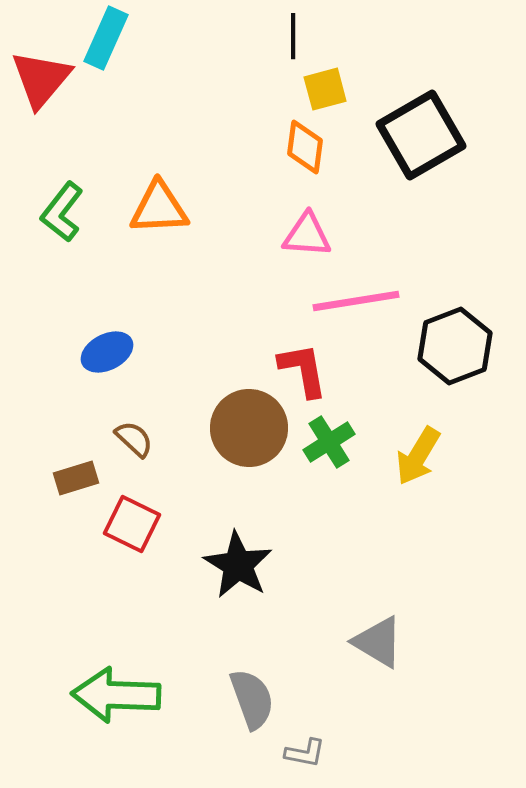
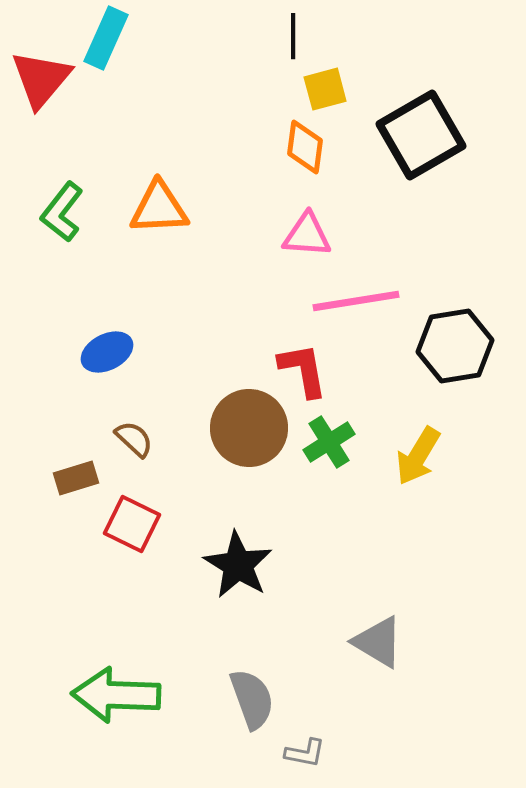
black hexagon: rotated 12 degrees clockwise
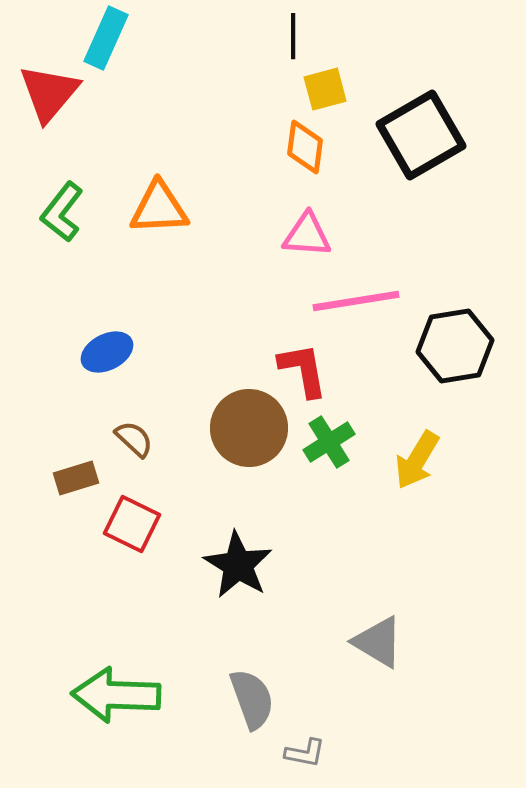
red triangle: moved 8 px right, 14 px down
yellow arrow: moved 1 px left, 4 px down
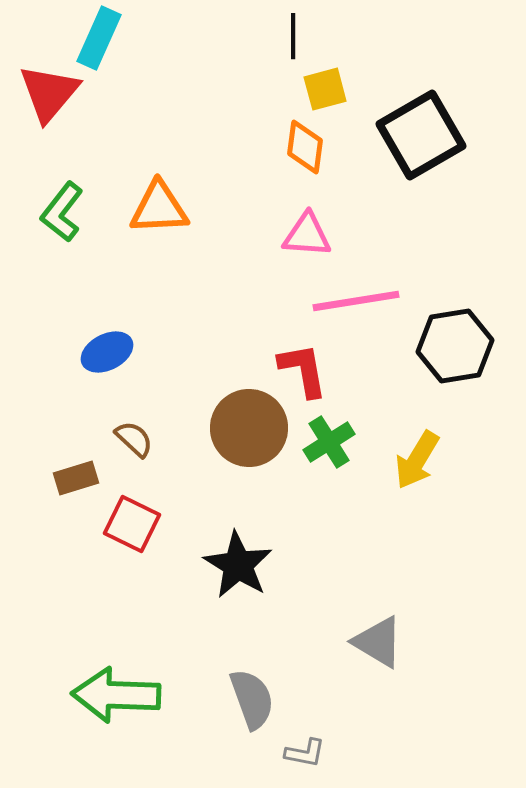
cyan rectangle: moved 7 px left
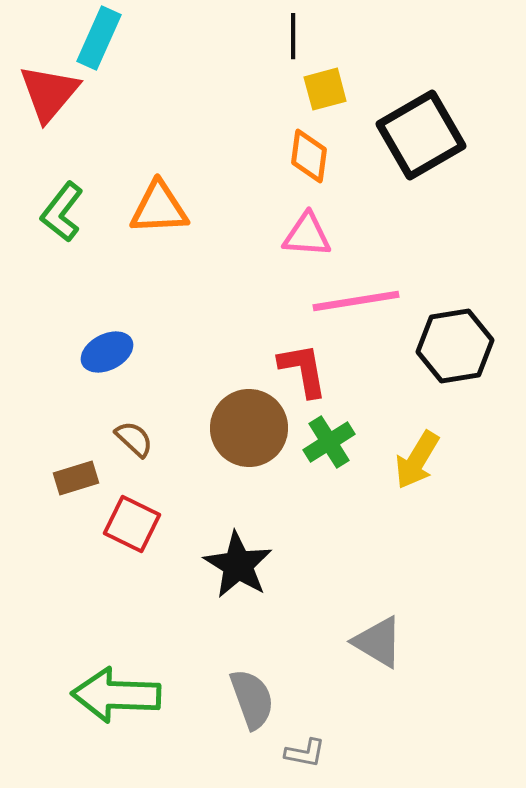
orange diamond: moved 4 px right, 9 px down
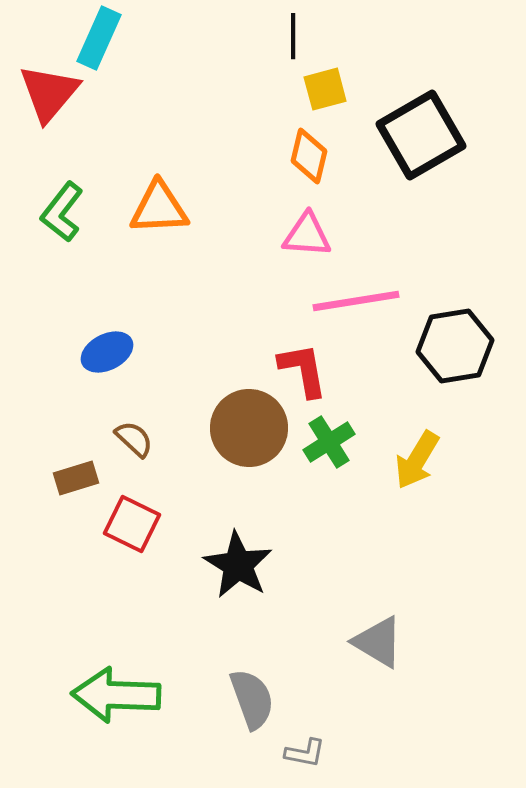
orange diamond: rotated 6 degrees clockwise
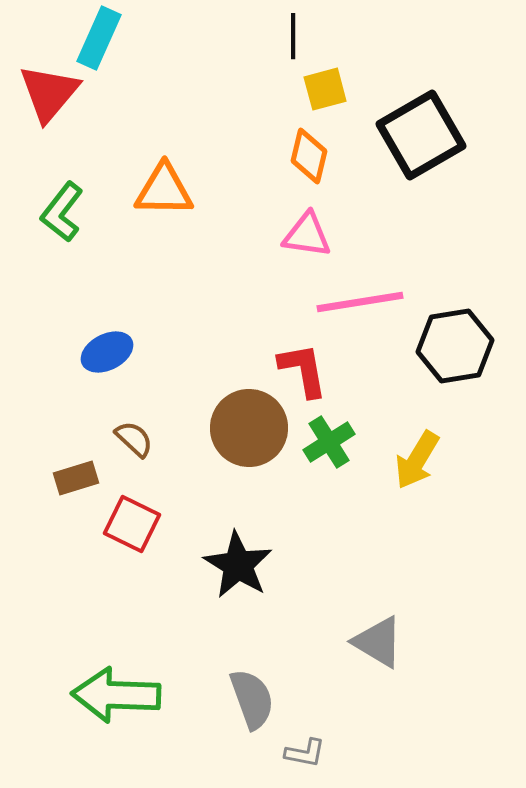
orange triangle: moved 5 px right, 18 px up; rotated 4 degrees clockwise
pink triangle: rotated 4 degrees clockwise
pink line: moved 4 px right, 1 px down
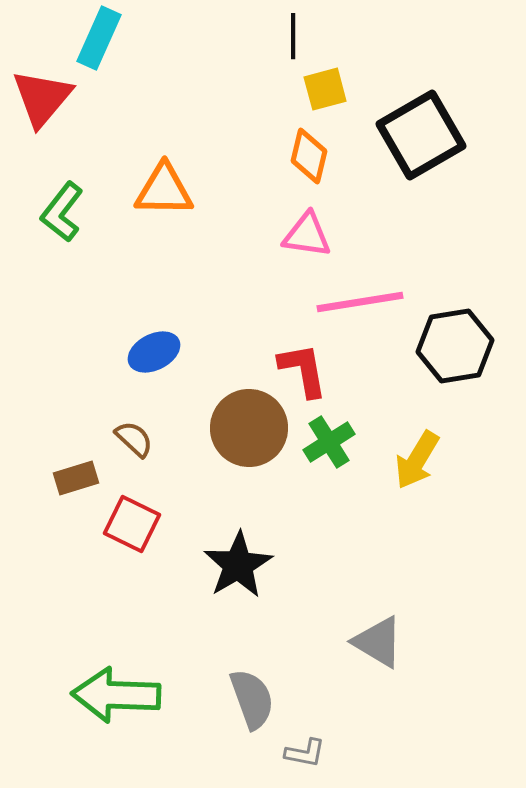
red triangle: moved 7 px left, 5 px down
blue ellipse: moved 47 px right
black star: rotated 10 degrees clockwise
